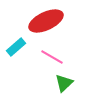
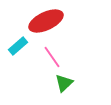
cyan rectangle: moved 2 px right, 1 px up
pink line: rotated 25 degrees clockwise
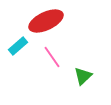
green triangle: moved 19 px right, 7 px up
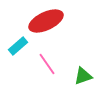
pink line: moved 5 px left, 7 px down
green triangle: rotated 24 degrees clockwise
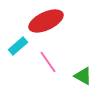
pink line: moved 1 px right, 2 px up
green triangle: rotated 48 degrees clockwise
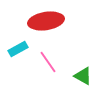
red ellipse: rotated 16 degrees clockwise
cyan rectangle: moved 3 px down; rotated 12 degrees clockwise
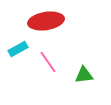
green triangle: moved 1 px right, 1 px up; rotated 36 degrees counterclockwise
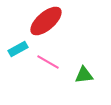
red ellipse: rotated 32 degrees counterclockwise
pink line: rotated 25 degrees counterclockwise
